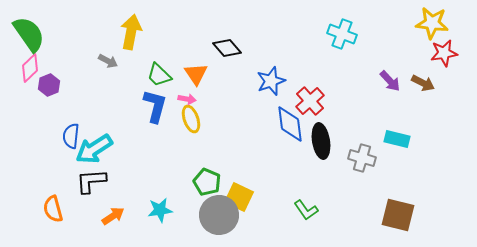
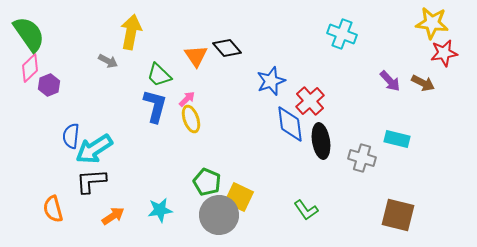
orange triangle: moved 18 px up
pink arrow: rotated 54 degrees counterclockwise
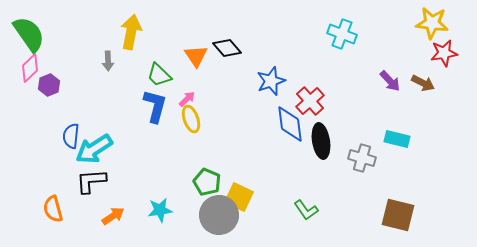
gray arrow: rotated 60 degrees clockwise
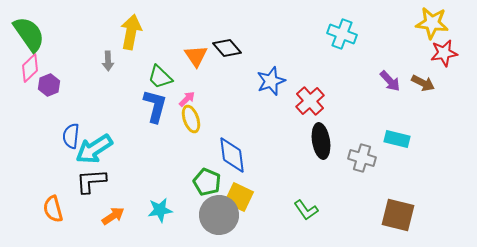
green trapezoid: moved 1 px right, 2 px down
blue diamond: moved 58 px left, 31 px down
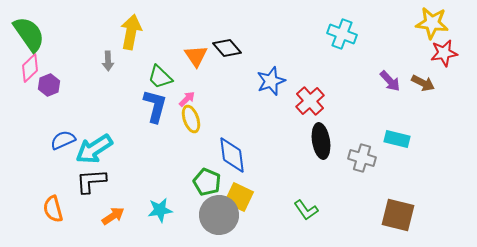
blue semicircle: moved 8 px left, 4 px down; rotated 60 degrees clockwise
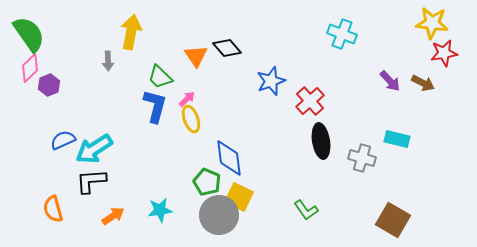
blue diamond: moved 3 px left, 3 px down
brown square: moved 5 px left, 5 px down; rotated 16 degrees clockwise
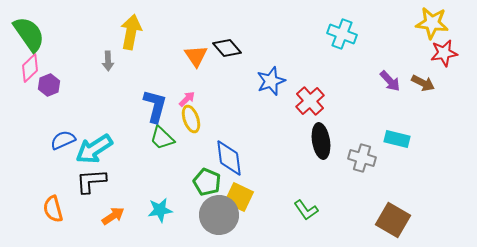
green trapezoid: moved 2 px right, 61 px down
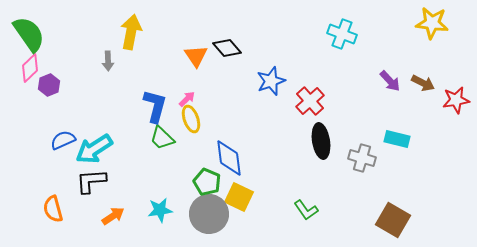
red star: moved 12 px right, 47 px down
gray circle: moved 10 px left, 1 px up
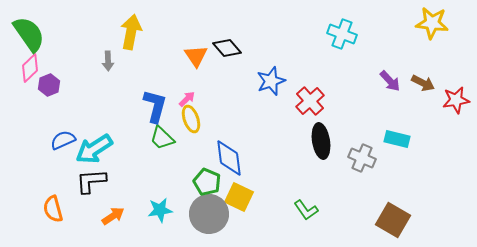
gray cross: rotated 8 degrees clockwise
